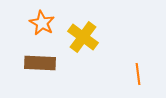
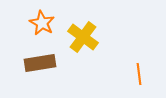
brown rectangle: rotated 12 degrees counterclockwise
orange line: moved 1 px right
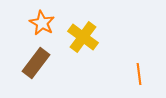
brown rectangle: moved 4 px left; rotated 44 degrees counterclockwise
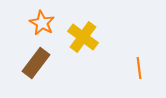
orange line: moved 6 px up
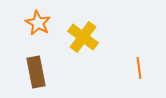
orange star: moved 4 px left
brown rectangle: moved 9 px down; rotated 48 degrees counterclockwise
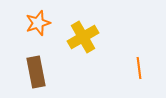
orange star: rotated 25 degrees clockwise
yellow cross: rotated 24 degrees clockwise
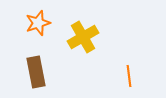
orange line: moved 10 px left, 8 px down
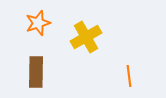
yellow cross: moved 3 px right
brown rectangle: rotated 12 degrees clockwise
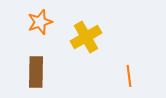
orange star: moved 2 px right, 1 px up
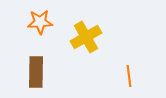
orange star: rotated 15 degrees clockwise
